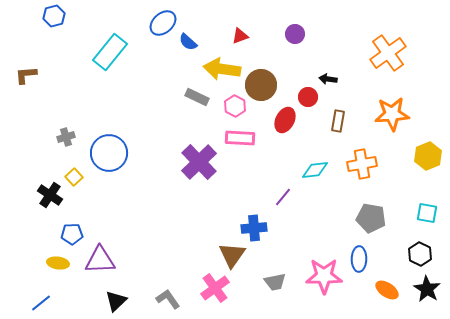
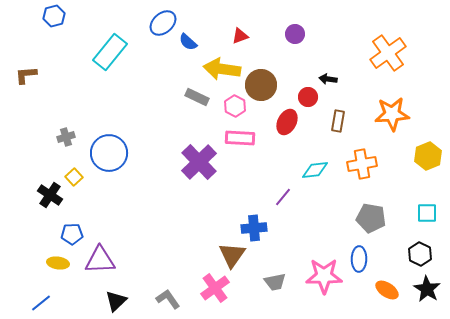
red ellipse at (285, 120): moved 2 px right, 2 px down
cyan square at (427, 213): rotated 10 degrees counterclockwise
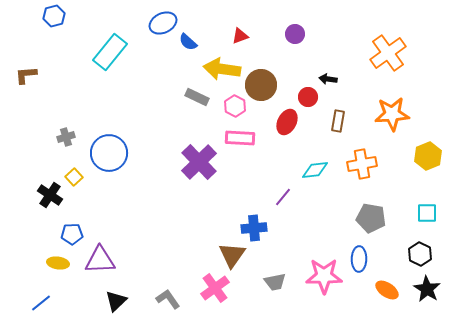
blue ellipse at (163, 23): rotated 16 degrees clockwise
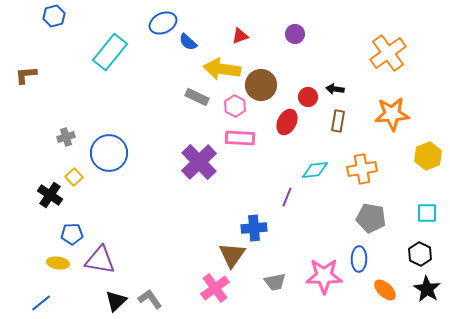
black arrow at (328, 79): moved 7 px right, 10 px down
orange cross at (362, 164): moved 5 px down
purple line at (283, 197): moved 4 px right; rotated 18 degrees counterclockwise
purple triangle at (100, 260): rotated 12 degrees clockwise
orange ellipse at (387, 290): moved 2 px left; rotated 10 degrees clockwise
gray L-shape at (168, 299): moved 18 px left
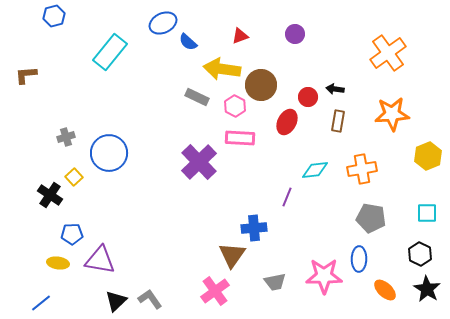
pink cross at (215, 288): moved 3 px down
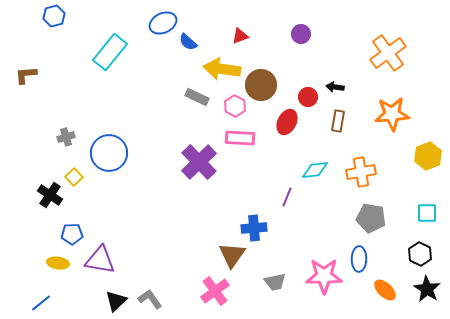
purple circle at (295, 34): moved 6 px right
black arrow at (335, 89): moved 2 px up
orange cross at (362, 169): moved 1 px left, 3 px down
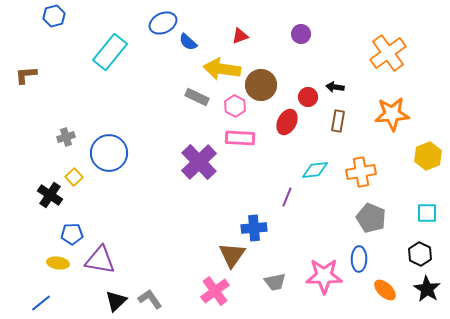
gray pentagon at (371, 218): rotated 12 degrees clockwise
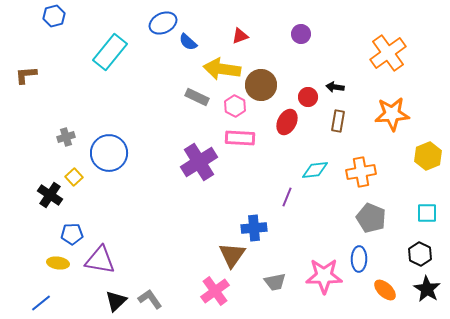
purple cross at (199, 162): rotated 12 degrees clockwise
